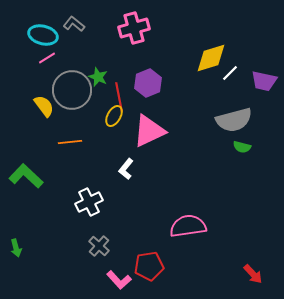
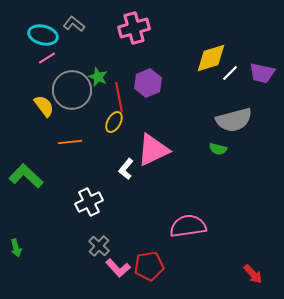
purple trapezoid: moved 2 px left, 8 px up
yellow ellipse: moved 6 px down
pink triangle: moved 4 px right, 19 px down
green semicircle: moved 24 px left, 2 px down
pink L-shape: moved 1 px left, 12 px up
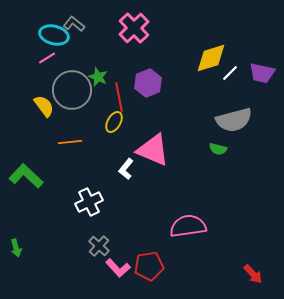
pink cross: rotated 28 degrees counterclockwise
cyan ellipse: moved 11 px right
pink triangle: rotated 48 degrees clockwise
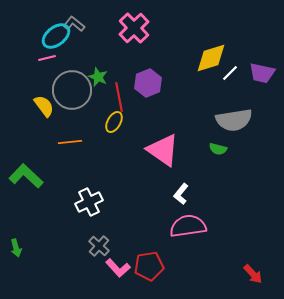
cyan ellipse: moved 2 px right, 1 px down; rotated 52 degrees counterclockwise
pink line: rotated 18 degrees clockwise
gray semicircle: rotated 6 degrees clockwise
pink triangle: moved 10 px right; rotated 12 degrees clockwise
white L-shape: moved 55 px right, 25 px down
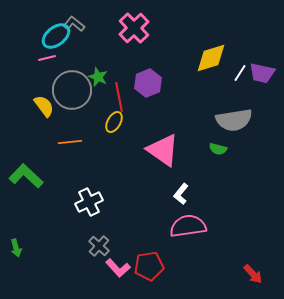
white line: moved 10 px right; rotated 12 degrees counterclockwise
